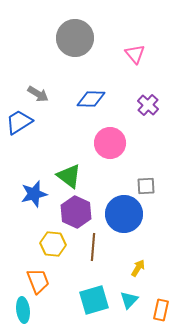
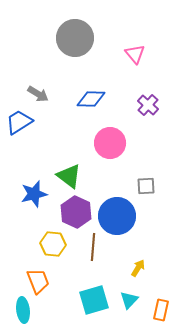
blue circle: moved 7 px left, 2 px down
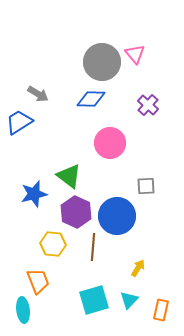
gray circle: moved 27 px right, 24 px down
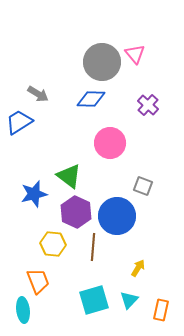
gray square: moved 3 px left; rotated 24 degrees clockwise
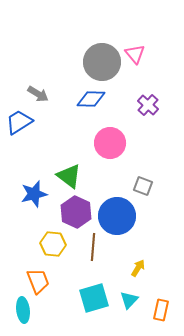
cyan square: moved 2 px up
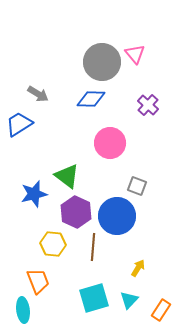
blue trapezoid: moved 2 px down
green triangle: moved 2 px left
gray square: moved 6 px left
orange rectangle: rotated 20 degrees clockwise
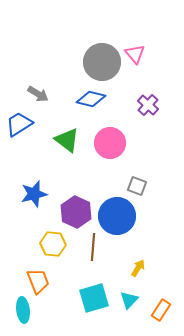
blue diamond: rotated 12 degrees clockwise
green triangle: moved 36 px up
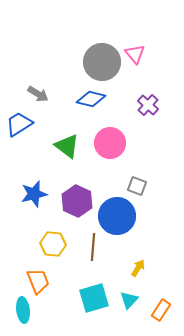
green triangle: moved 6 px down
purple hexagon: moved 1 px right, 11 px up
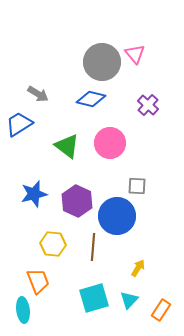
gray square: rotated 18 degrees counterclockwise
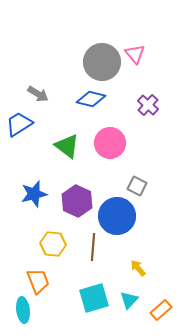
gray square: rotated 24 degrees clockwise
yellow arrow: rotated 72 degrees counterclockwise
orange rectangle: rotated 15 degrees clockwise
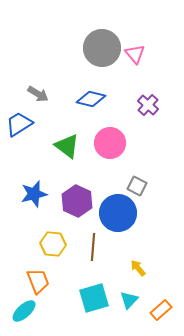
gray circle: moved 14 px up
blue circle: moved 1 px right, 3 px up
cyan ellipse: moved 1 px right, 1 px down; rotated 55 degrees clockwise
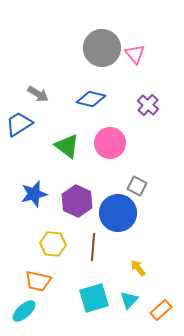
orange trapezoid: rotated 124 degrees clockwise
